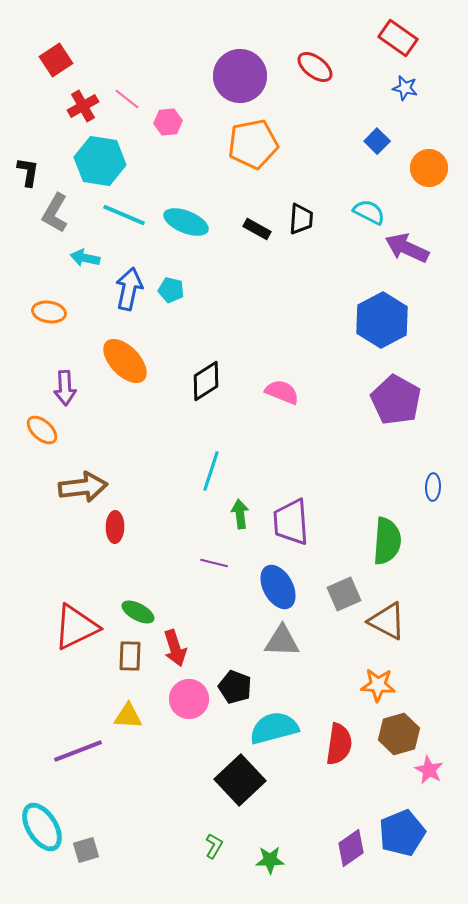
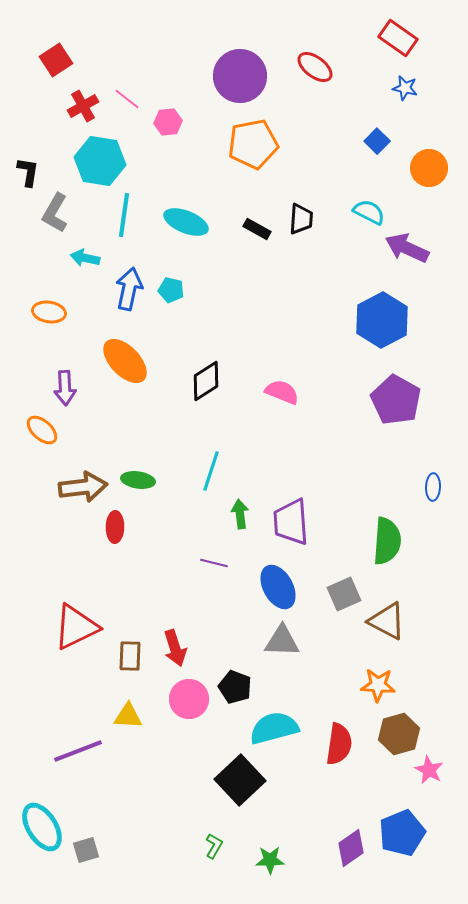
cyan line at (124, 215): rotated 75 degrees clockwise
green ellipse at (138, 612): moved 132 px up; rotated 20 degrees counterclockwise
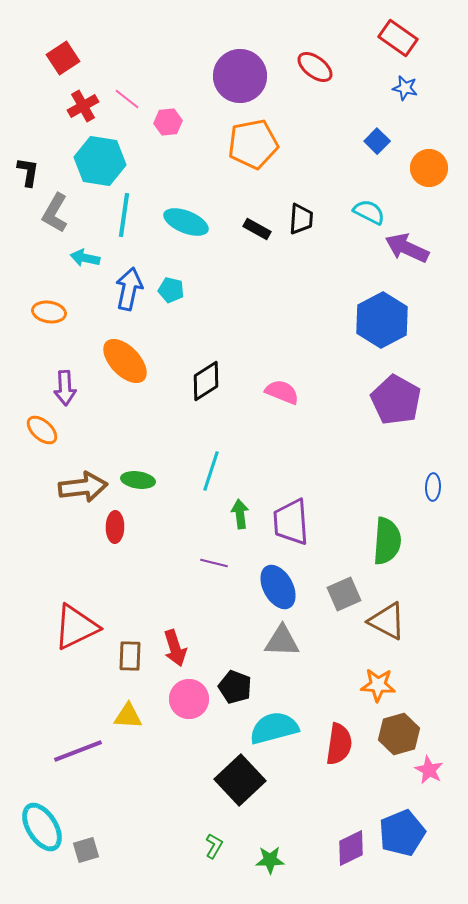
red square at (56, 60): moved 7 px right, 2 px up
purple diamond at (351, 848): rotated 9 degrees clockwise
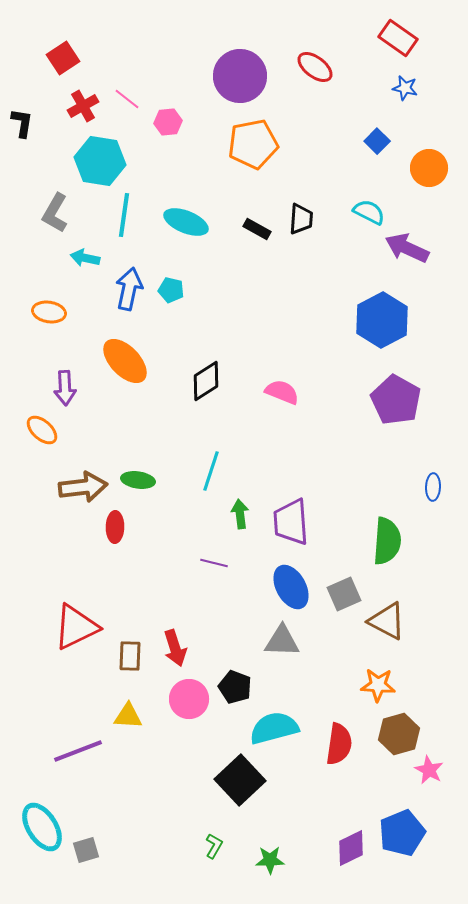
black L-shape at (28, 172): moved 6 px left, 49 px up
blue ellipse at (278, 587): moved 13 px right
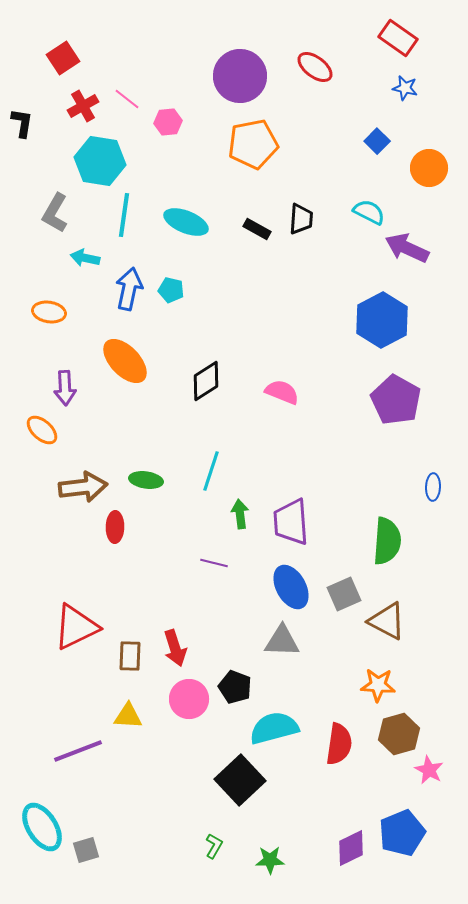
green ellipse at (138, 480): moved 8 px right
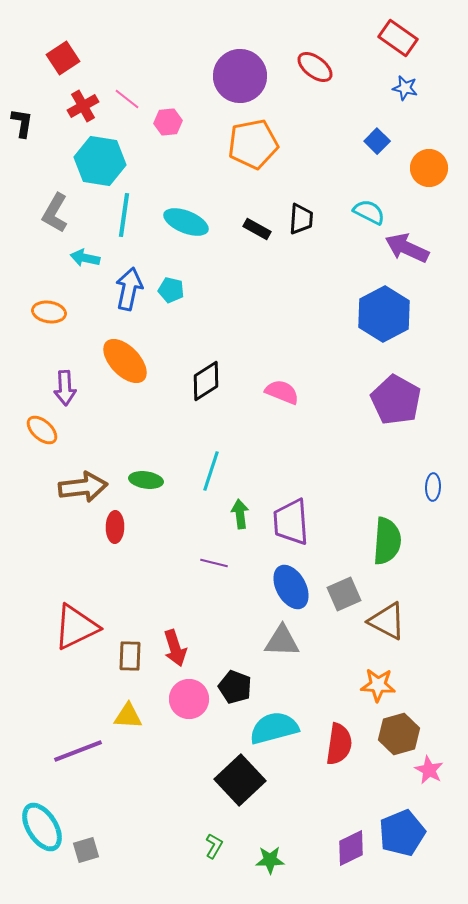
blue hexagon at (382, 320): moved 2 px right, 6 px up
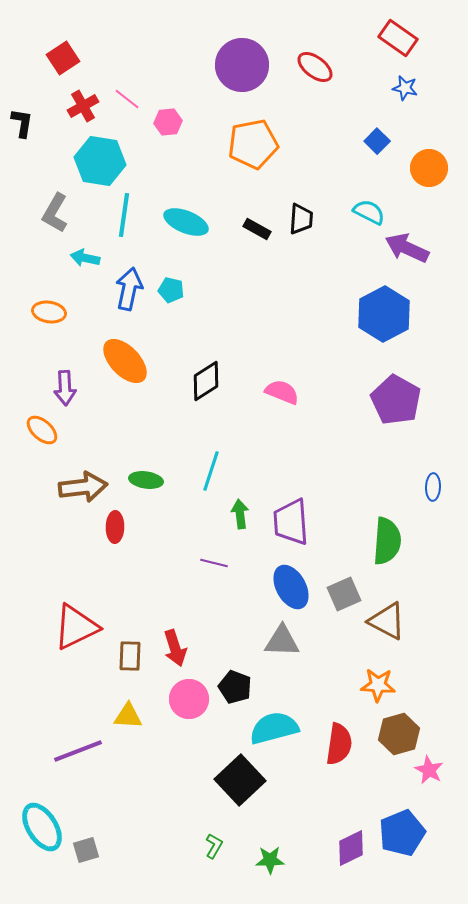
purple circle at (240, 76): moved 2 px right, 11 px up
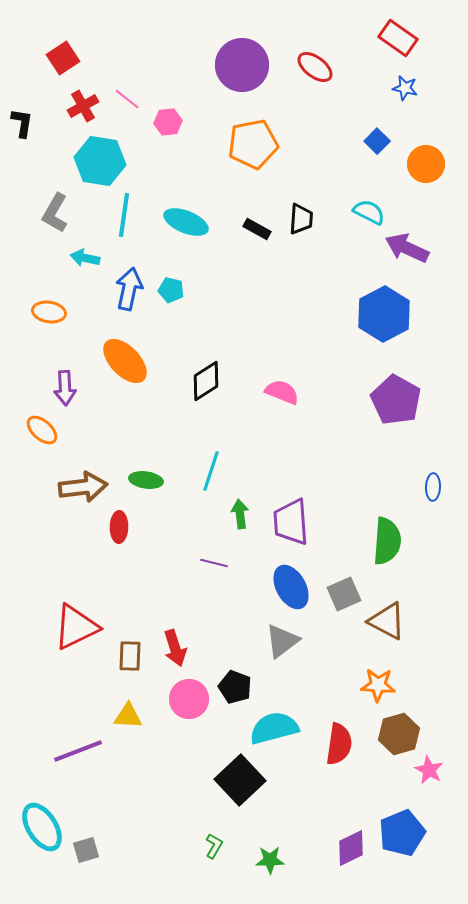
orange circle at (429, 168): moved 3 px left, 4 px up
red ellipse at (115, 527): moved 4 px right
gray triangle at (282, 641): rotated 39 degrees counterclockwise
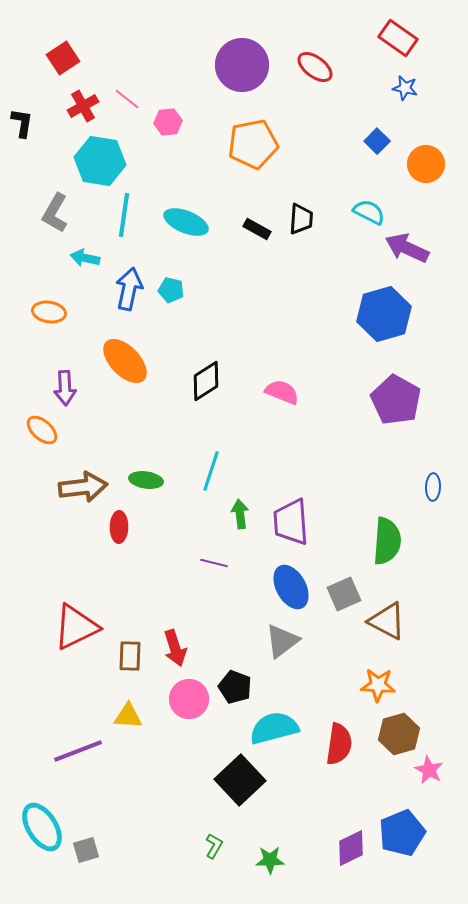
blue hexagon at (384, 314): rotated 12 degrees clockwise
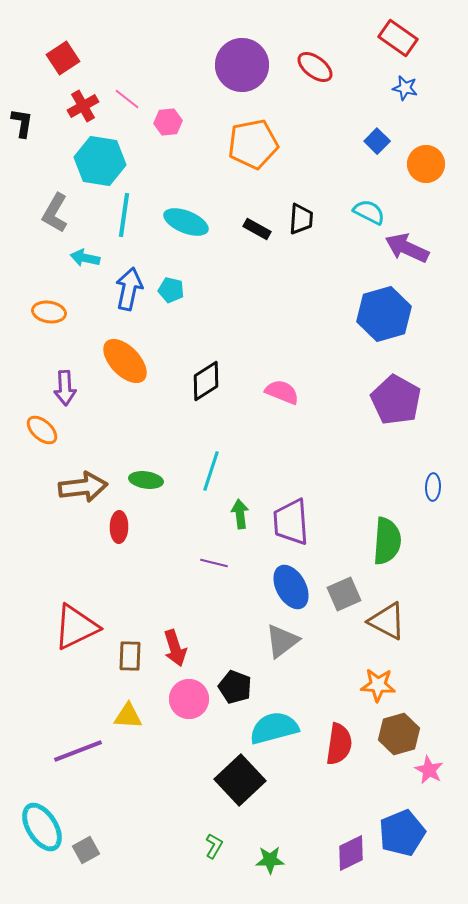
purple diamond at (351, 848): moved 5 px down
gray square at (86, 850): rotated 12 degrees counterclockwise
